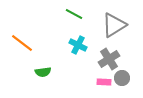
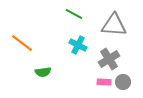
gray triangle: rotated 36 degrees clockwise
gray circle: moved 1 px right, 4 px down
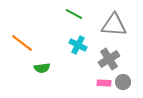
green semicircle: moved 1 px left, 4 px up
pink rectangle: moved 1 px down
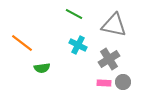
gray triangle: rotated 8 degrees clockwise
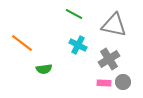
green semicircle: moved 2 px right, 1 px down
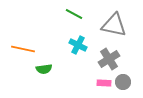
orange line: moved 1 px right, 6 px down; rotated 25 degrees counterclockwise
